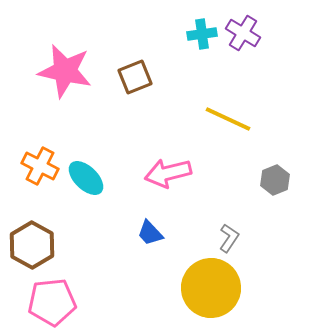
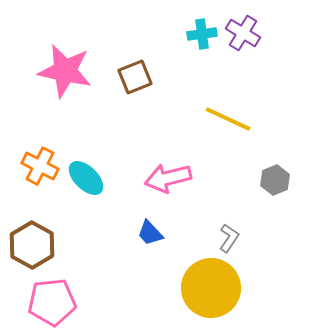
pink arrow: moved 5 px down
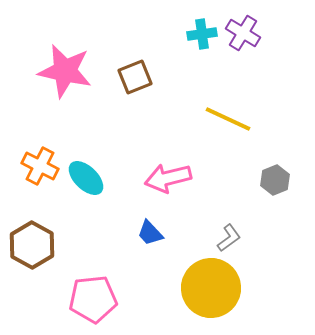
gray L-shape: rotated 20 degrees clockwise
pink pentagon: moved 41 px right, 3 px up
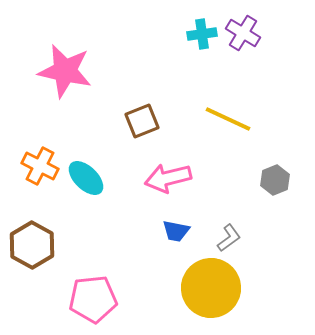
brown square: moved 7 px right, 44 px down
blue trapezoid: moved 26 px right, 2 px up; rotated 36 degrees counterclockwise
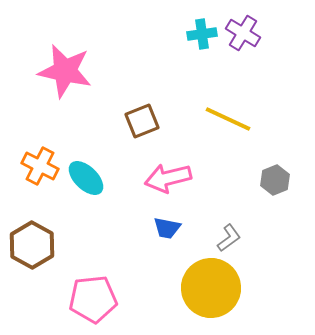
blue trapezoid: moved 9 px left, 3 px up
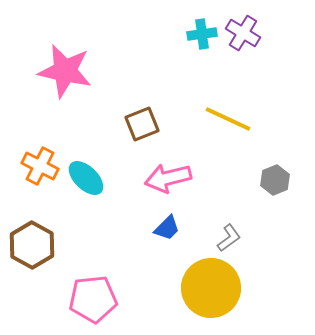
brown square: moved 3 px down
blue trapezoid: rotated 56 degrees counterclockwise
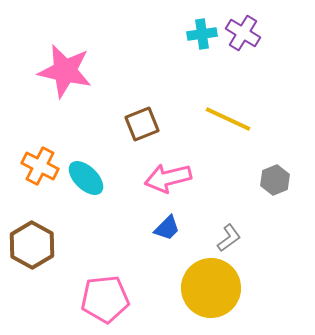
pink pentagon: moved 12 px right
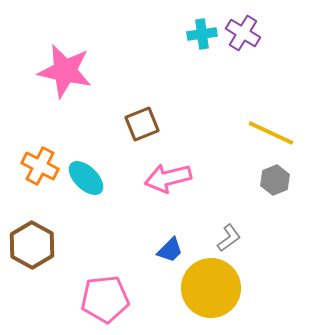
yellow line: moved 43 px right, 14 px down
blue trapezoid: moved 3 px right, 22 px down
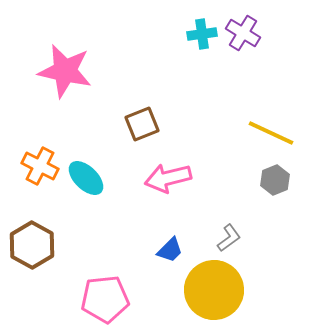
yellow circle: moved 3 px right, 2 px down
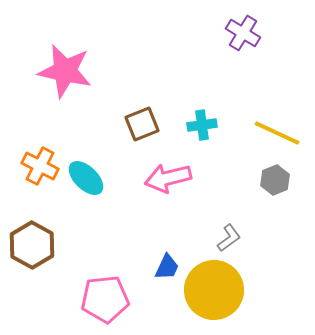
cyan cross: moved 91 px down
yellow line: moved 6 px right
blue trapezoid: moved 3 px left, 17 px down; rotated 20 degrees counterclockwise
